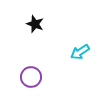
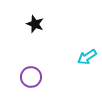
cyan arrow: moved 7 px right, 5 px down
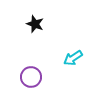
cyan arrow: moved 14 px left, 1 px down
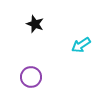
cyan arrow: moved 8 px right, 13 px up
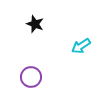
cyan arrow: moved 1 px down
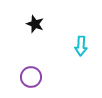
cyan arrow: rotated 54 degrees counterclockwise
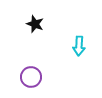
cyan arrow: moved 2 px left
